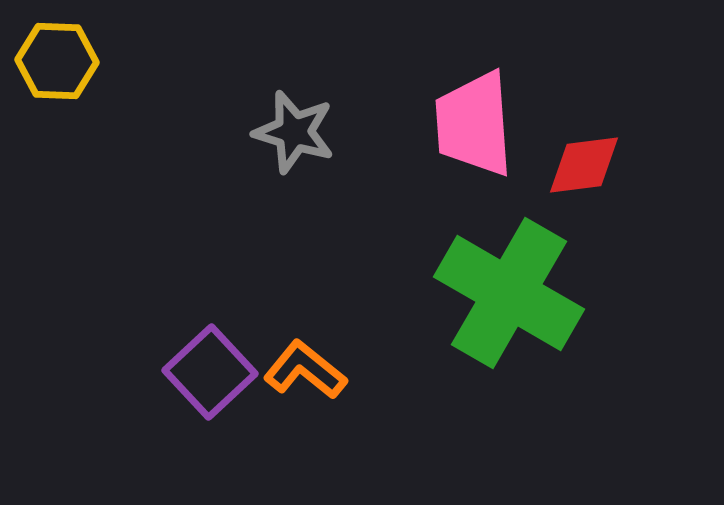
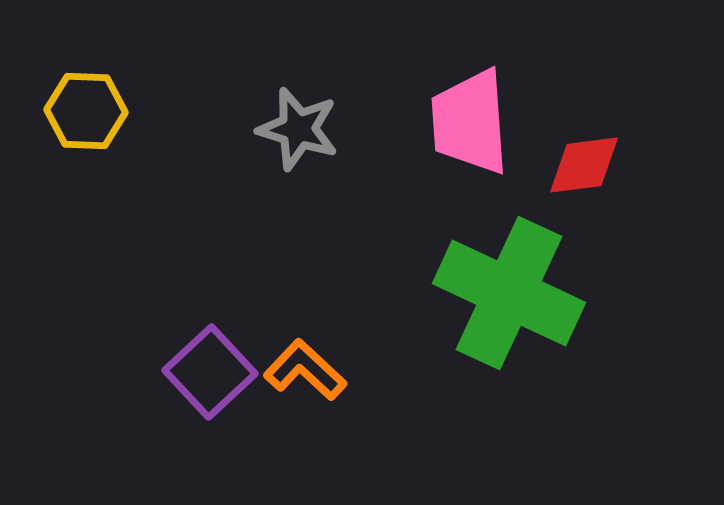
yellow hexagon: moved 29 px right, 50 px down
pink trapezoid: moved 4 px left, 2 px up
gray star: moved 4 px right, 3 px up
green cross: rotated 5 degrees counterclockwise
orange L-shape: rotated 4 degrees clockwise
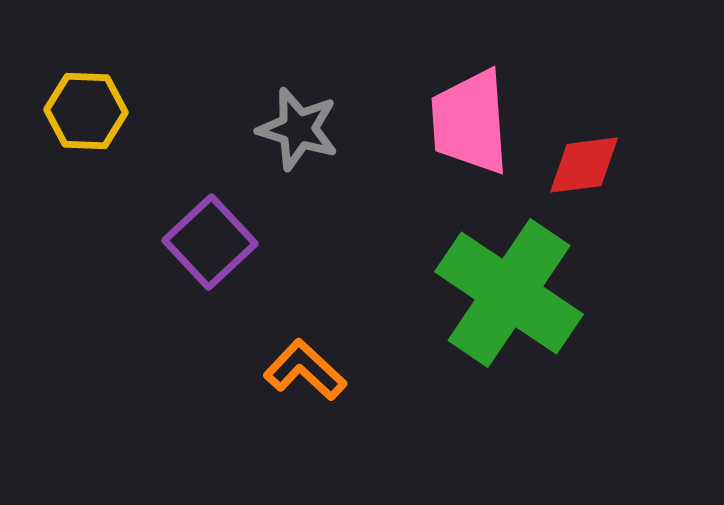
green cross: rotated 9 degrees clockwise
purple square: moved 130 px up
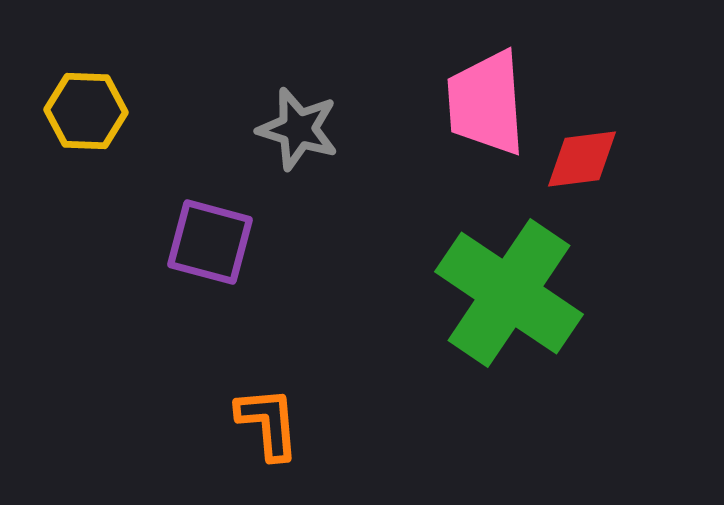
pink trapezoid: moved 16 px right, 19 px up
red diamond: moved 2 px left, 6 px up
purple square: rotated 32 degrees counterclockwise
orange L-shape: moved 37 px left, 53 px down; rotated 42 degrees clockwise
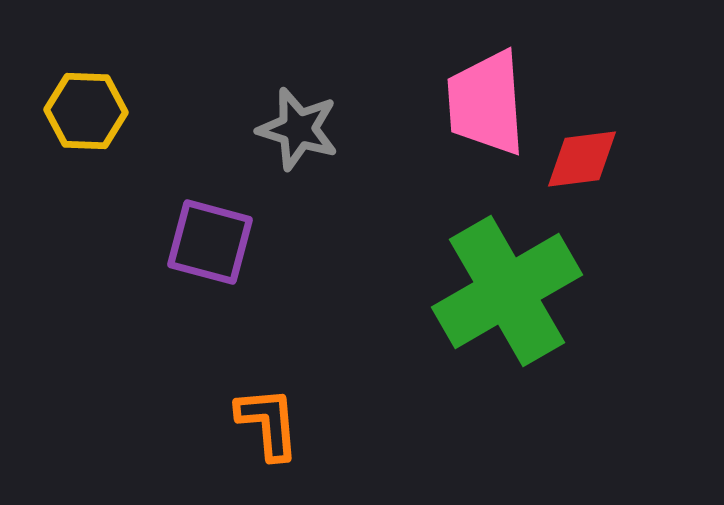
green cross: moved 2 px left, 2 px up; rotated 26 degrees clockwise
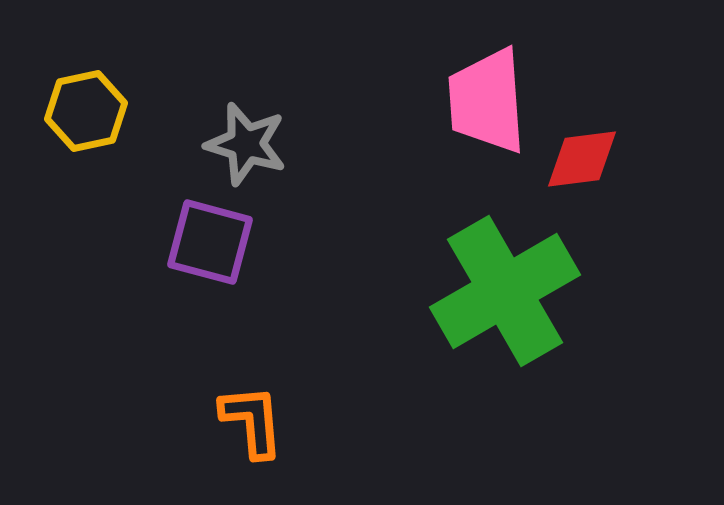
pink trapezoid: moved 1 px right, 2 px up
yellow hexagon: rotated 14 degrees counterclockwise
gray star: moved 52 px left, 15 px down
green cross: moved 2 px left
orange L-shape: moved 16 px left, 2 px up
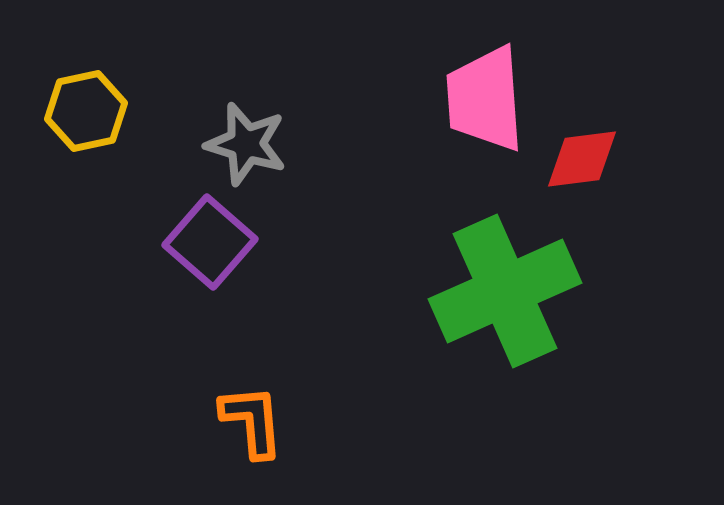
pink trapezoid: moved 2 px left, 2 px up
purple square: rotated 26 degrees clockwise
green cross: rotated 6 degrees clockwise
